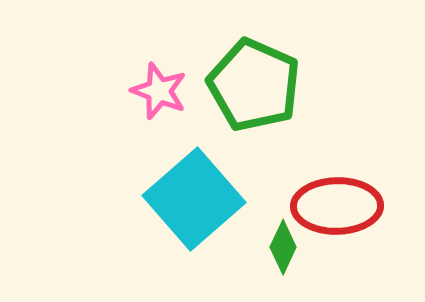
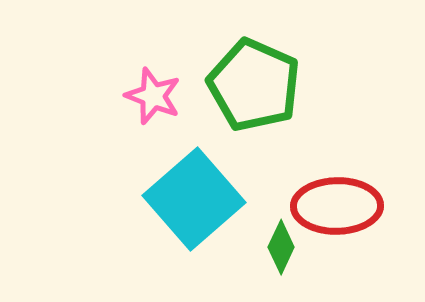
pink star: moved 6 px left, 5 px down
green diamond: moved 2 px left
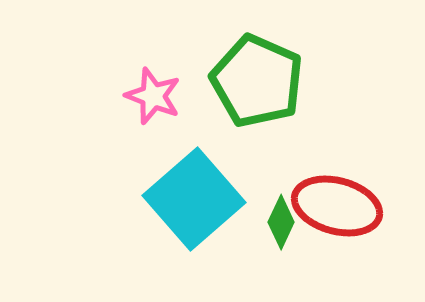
green pentagon: moved 3 px right, 4 px up
red ellipse: rotated 16 degrees clockwise
green diamond: moved 25 px up
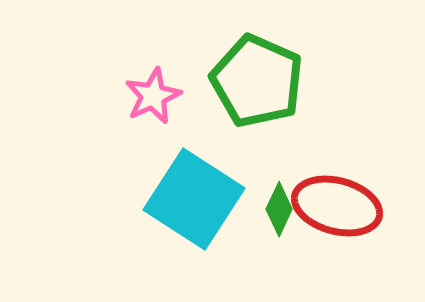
pink star: rotated 26 degrees clockwise
cyan square: rotated 16 degrees counterclockwise
green diamond: moved 2 px left, 13 px up
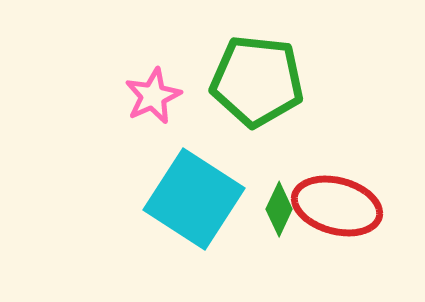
green pentagon: rotated 18 degrees counterclockwise
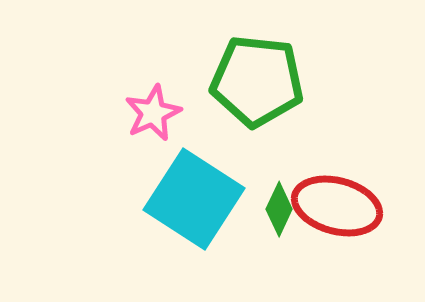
pink star: moved 17 px down
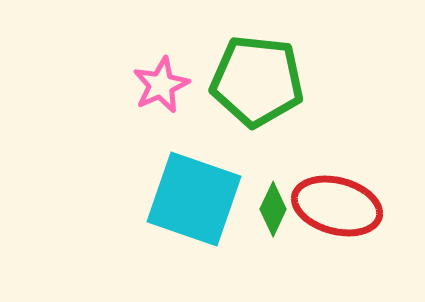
pink star: moved 8 px right, 28 px up
cyan square: rotated 14 degrees counterclockwise
green diamond: moved 6 px left
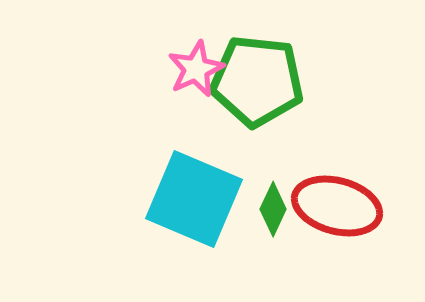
pink star: moved 35 px right, 16 px up
cyan square: rotated 4 degrees clockwise
